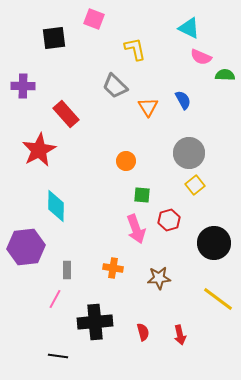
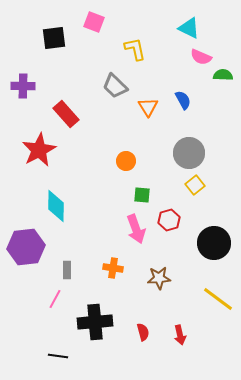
pink square: moved 3 px down
green semicircle: moved 2 px left
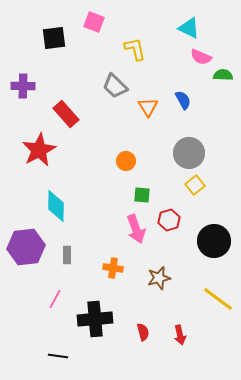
black circle: moved 2 px up
gray rectangle: moved 15 px up
brown star: rotated 10 degrees counterclockwise
black cross: moved 3 px up
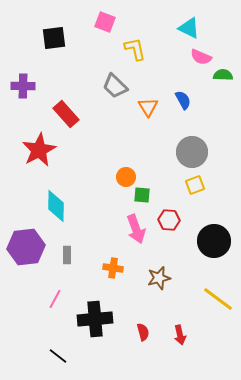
pink square: moved 11 px right
gray circle: moved 3 px right, 1 px up
orange circle: moved 16 px down
yellow square: rotated 18 degrees clockwise
red hexagon: rotated 20 degrees clockwise
black line: rotated 30 degrees clockwise
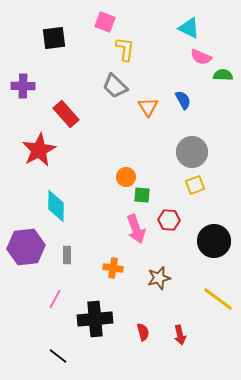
yellow L-shape: moved 10 px left; rotated 20 degrees clockwise
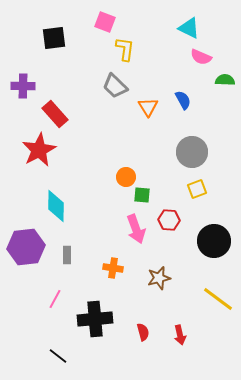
green semicircle: moved 2 px right, 5 px down
red rectangle: moved 11 px left
yellow square: moved 2 px right, 4 px down
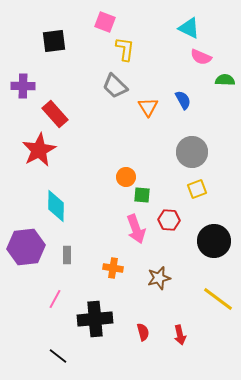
black square: moved 3 px down
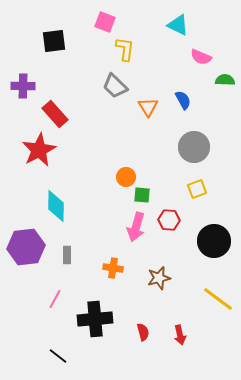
cyan triangle: moved 11 px left, 3 px up
gray circle: moved 2 px right, 5 px up
pink arrow: moved 2 px up; rotated 36 degrees clockwise
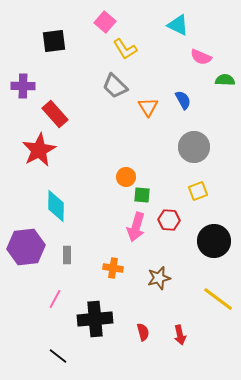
pink square: rotated 20 degrees clockwise
yellow L-shape: rotated 140 degrees clockwise
yellow square: moved 1 px right, 2 px down
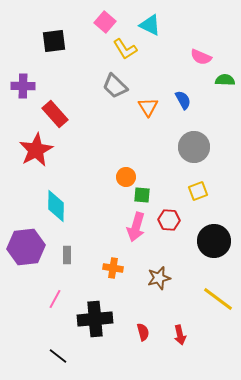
cyan triangle: moved 28 px left
red star: moved 3 px left
